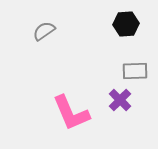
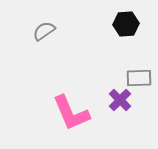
gray rectangle: moved 4 px right, 7 px down
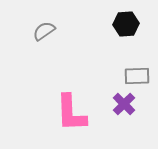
gray rectangle: moved 2 px left, 2 px up
purple cross: moved 4 px right, 4 px down
pink L-shape: rotated 21 degrees clockwise
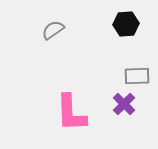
gray semicircle: moved 9 px right, 1 px up
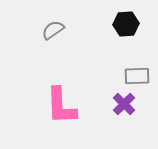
pink L-shape: moved 10 px left, 7 px up
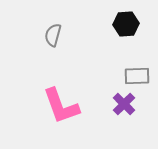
gray semicircle: moved 5 px down; rotated 40 degrees counterclockwise
pink L-shape: rotated 18 degrees counterclockwise
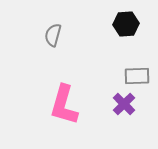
pink L-shape: moved 3 px right, 1 px up; rotated 36 degrees clockwise
